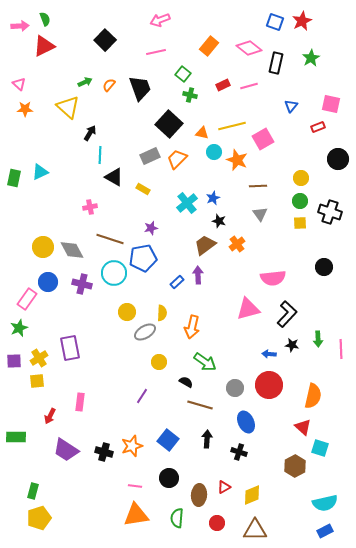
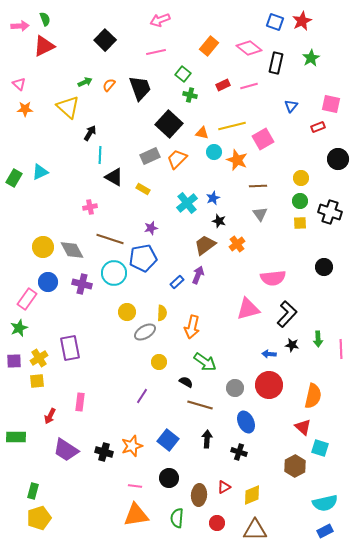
green rectangle at (14, 178): rotated 18 degrees clockwise
purple arrow at (198, 275): rotated 24 degrees clockwise
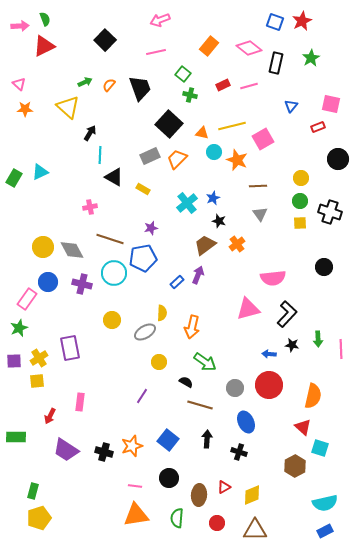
yellow circle at (127, 312): moved 15 px left, 8 px down
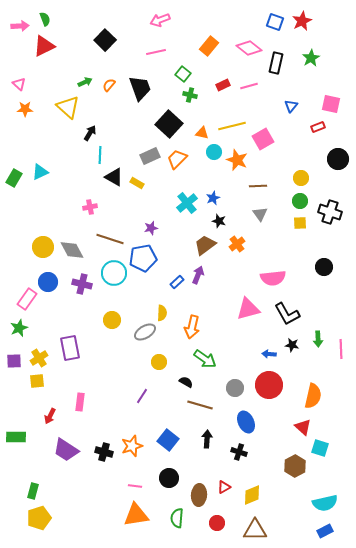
yellow rectangle at (143, 189): moved 6 px left, 6 px up
black L-shape at (287, 314): rotated 108 degrees clockwise
green arrow at (205, 362): moved 3 px up
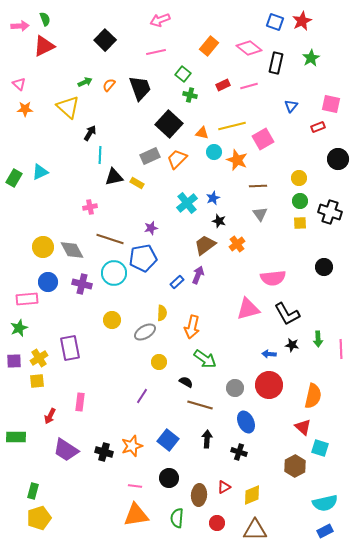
black triangle at (114, 177): rotated 42 degrees counterclockwise
yellow circle at (301, 178): moved 2 px left
pink rectangle at (27, 299): rotated 50 degrees clockwise
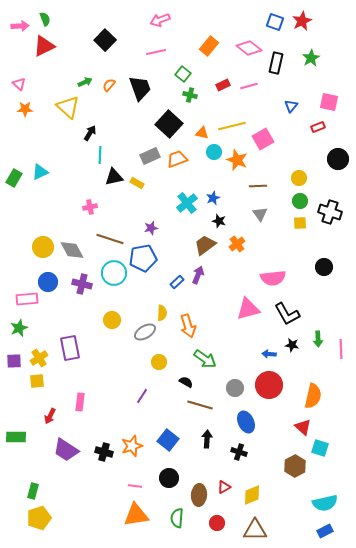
pink square at (331, 104): moved 2 px left, 2 px up
orange trapezoid at (177, 159): rotated 25 degrees clockwise
orange arrow at (192, 327): moved 4 px left, 1 px up; rotated 30 degrees counterclockwise
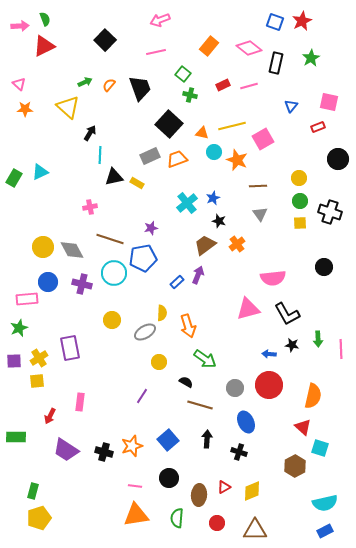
blue square at (168, 440): rotated 10 degrees clockwise
yellow diamond at (252, 495): moved 4 px up
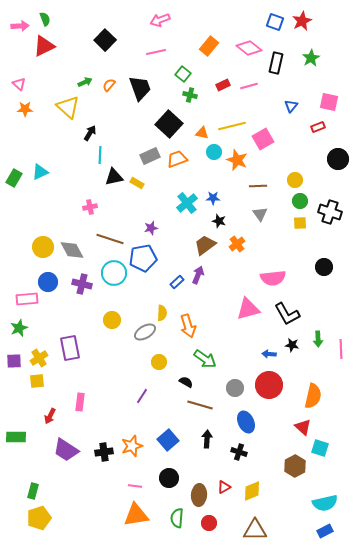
yellow circle at (299, 178): moved 4 px left, 2 px down
blue star at (213, 198): rotated 24 degrees clockwise
black cross at (104, 452): rotated 24 degrees counterclockwise
red circle at (217, 523): moved 8 px left
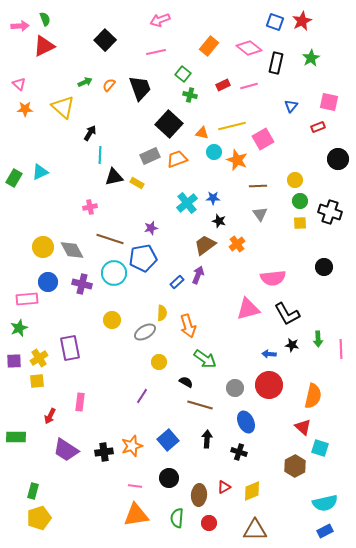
yellow triangle at (68, 107): moved 5 px left
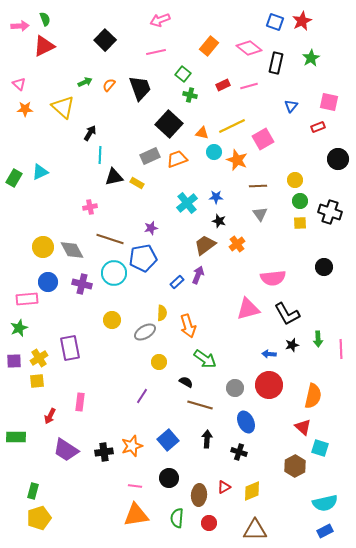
yellow line at (232, 126): rotated 12 degrees counterclockwise
blue star at (213, 198): moved 3 px right, 1 px up
black star at (292, 345): rotated 24 degrees counterclockwise
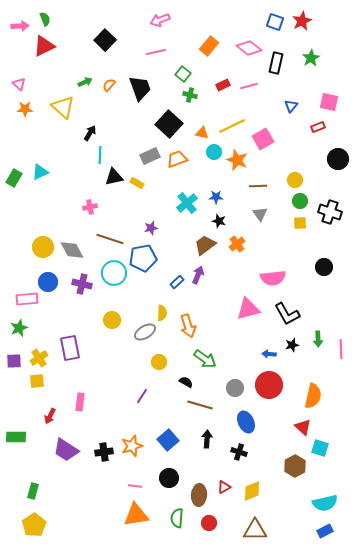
yellow pentagon at (39, 518): moved 5 px left, 7 px down; rotated 15 degrees counterclockwise
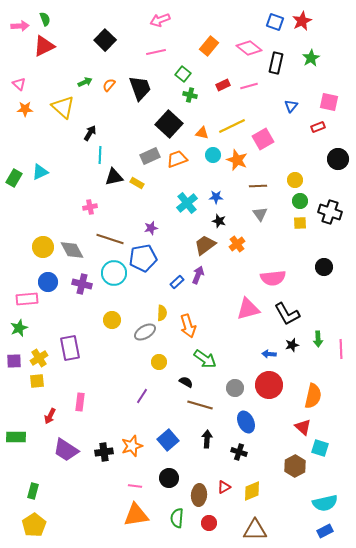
cyan circle at (214, 152): moved 1 px left, 3 px down
